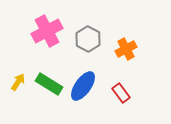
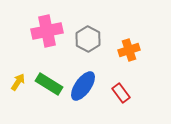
pink cross: rotated 16 degrees clockwise
orange cross: moved 3 px right, 1 px down; rotated 10 degrees clockwise
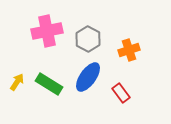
yellow arrow: moved 1 px left
blue ellipse: moved 5 px right, 9 px up
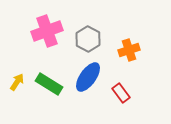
pink cross: rotated 8 degrees counterclockwise
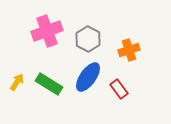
red rectangle: moved 2 px left, 4 px up
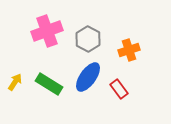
yellow arrow: moved 2 px left
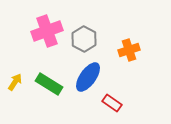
gray hexagon: moved 4 px left
red rectangle: moved 7 px left, 14 px down; rotated 18 degrees counterclockwise
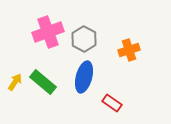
pink cross: moved 1 px right, 1 px down
blue ellipse: moved 4 px left; rotated 20 degrees counterclockwise
green rectangle: moved 6 px left, 2 px up; rotated 8 degrees clockwise
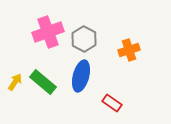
blue ellipse: moved 3 px left, 1 px up
